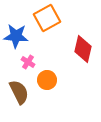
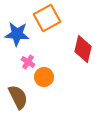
blue star: moved 1 px right, 2 px up
orange circle: moved 3 px left, 3 px up
brown semicircle: moved 1 px left, 5 px down
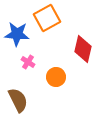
orange circle: moved 12 px right
brown semicircle: moved 3 px down
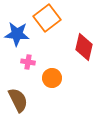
orange square: rotated 8 degrees counterclockwise
red diamond: moved 1 px right, 2 px up
pink cross: rotated 24 degrees counterclockwise
orange circle: moved 4 px left, 1 px down
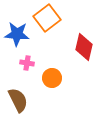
pink cross: moved 1 px left, 1 px down
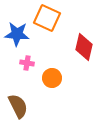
orange square: rotated 28 degrees counterclockwise
brown semicircle: moved 6 px down
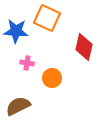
blue star: moved 1 px left, 3 px up
brown semicircle: rotated 90 degrees counterclockwise
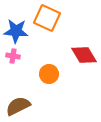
red diamond: moved 8 px down; rotated 44 degrees counterclockwise
pink cross: moved 14 px left, 7 px up
orange circle: moved 3 px left, 4 px up
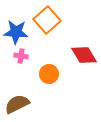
orange square: moved 2 px down; rotated 24 degrees clockwise
blue star: moved 1 px down
pink cross: moved 8 px right
brown semicircle: moved 1 px left, 2 px up
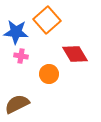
red diamond: moved 9 px left, 1 px up
